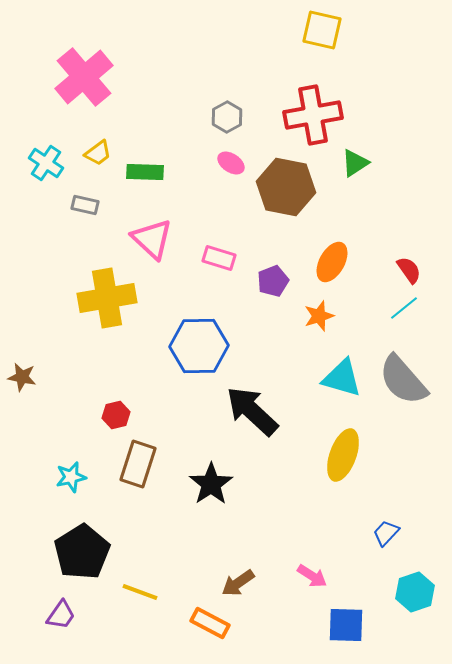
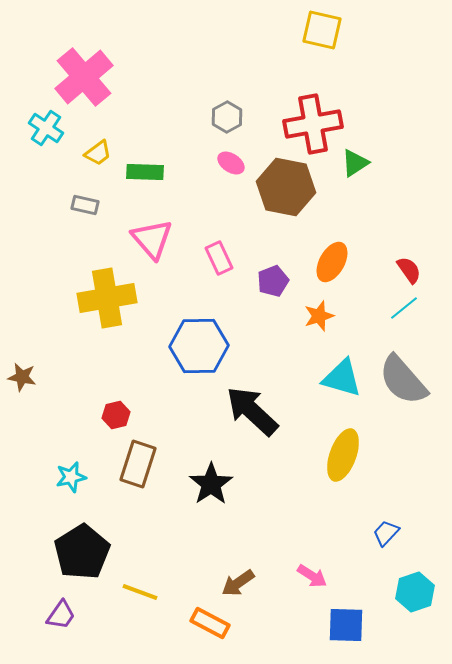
red cross: moved 9 px down
cyan cross: moved 35 px up
pink triangle: rotated 6 degrees clockwise
pink rectangle: rotated 48 degrees clockwise
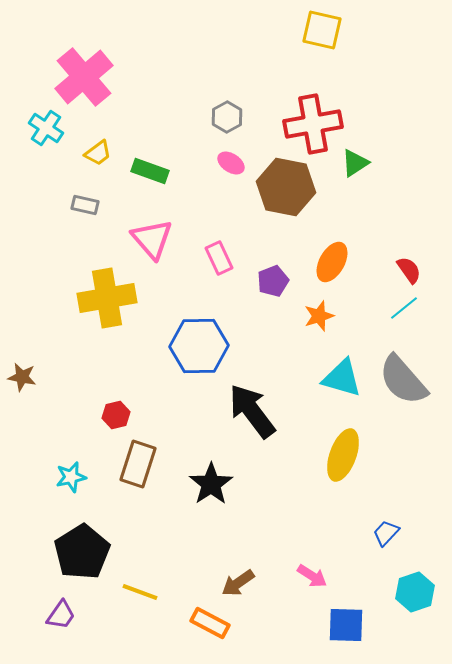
green rectangle: moved 5 px right, 1 px up; rotated 18 degrees clockwise
black arrow: rotated 10 degrees clockwise
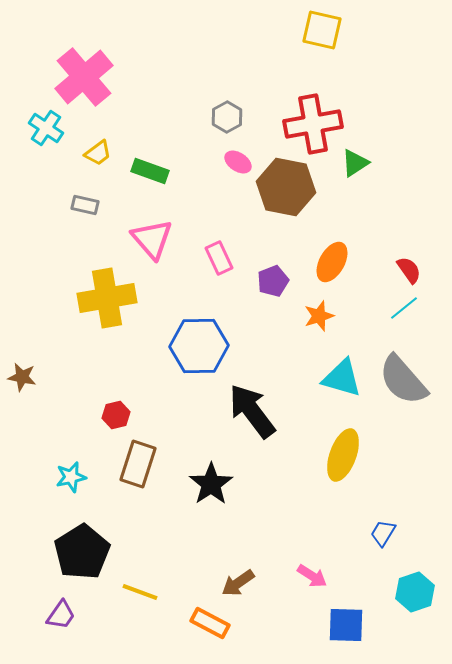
pink ellipse: moved 7 px right, 1 px up
blue trapezoid: moved 3 px left; rotated 12 degrees counterclockwise
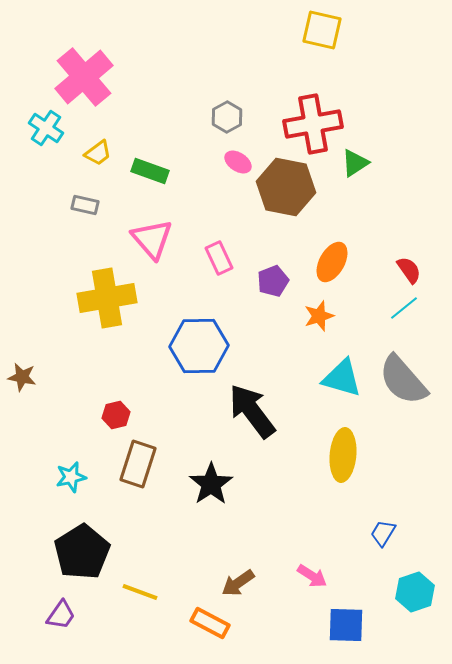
yellow ellipse: rotated 15 degrees counterclockwise
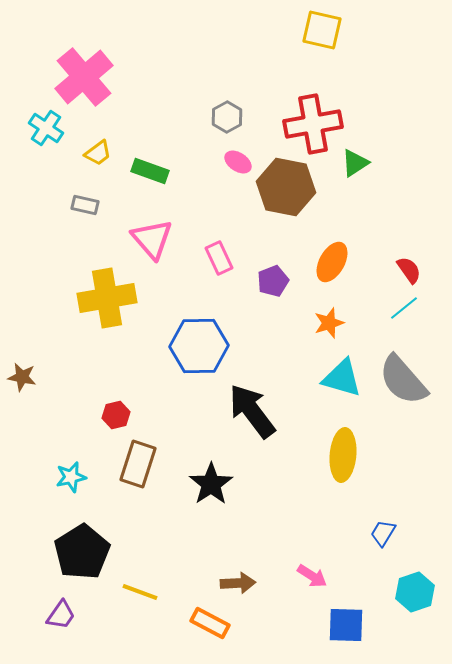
orange star: moved 10 px right, 7 px down
brown arrow: rotated 148 degrees counterclockwise
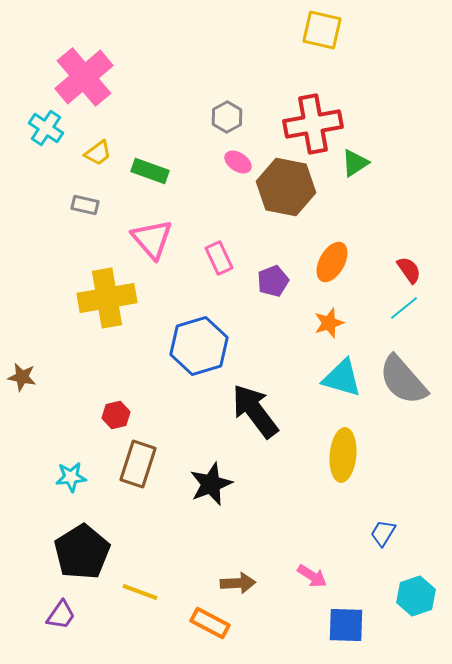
blue hexagon: rotated 16 degrees counterclockwise
black arrow: moved 3 px right
cyan star: rotated 8 degrees clockwise
black star: rotated 12 degrees clockwise
cyan hexagon: moved 1 px right, 4 px down
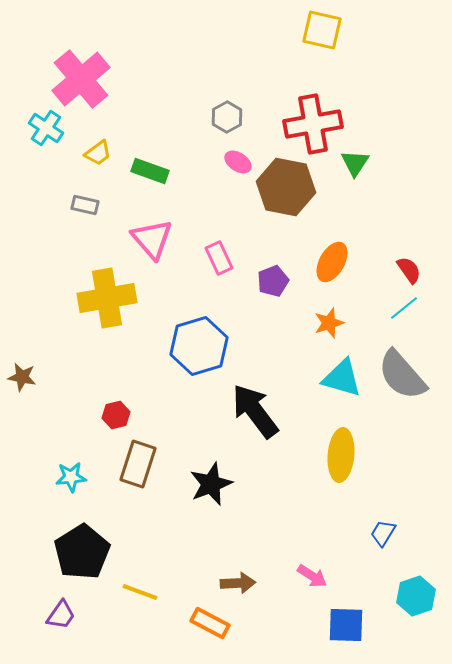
pink cross: moved 3 px left, 2 px down
green triangle: rotated 24 degrees counterclockwise
gray semicircle: moved 1 px left, 5 px up
yellow ellipse: moved 2 px left
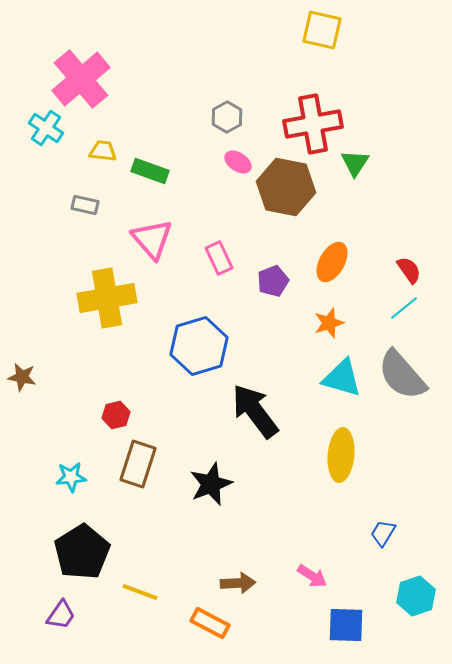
yellow trapezoid: moved 5 px right, 2 px up; rotated 136 degrees counterclockwise
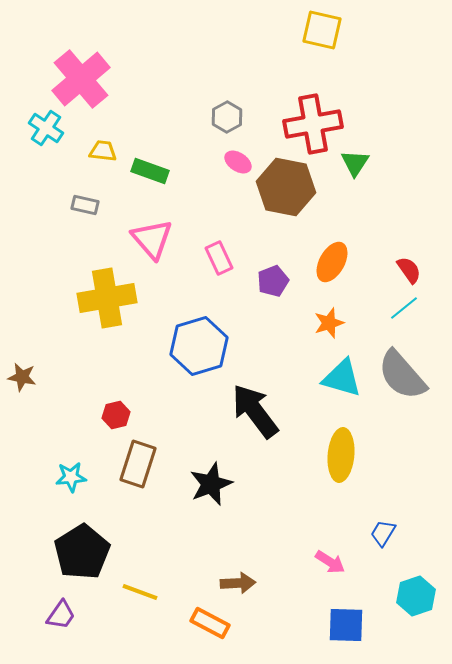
pink arrow: moved 18 px right, 14 px up
